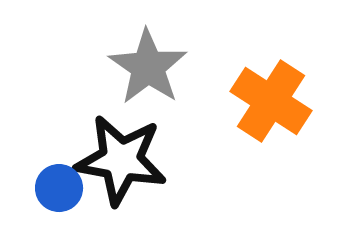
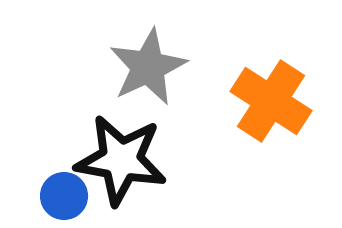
gray star: rotated 12 degrees clockwise
blue circle: moved 5 px right, 8 px down
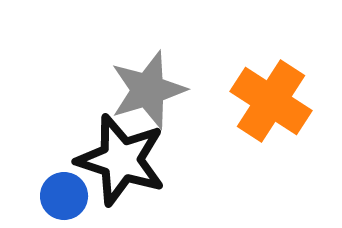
gray star: moved 23 px down; rotated 8 degrees clockwise
black star: rotated 8 degrees clockwise
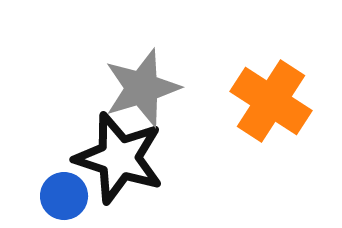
gray star: moved 6 px left, 2 px up
black star: moved 2 px left, 2 px up
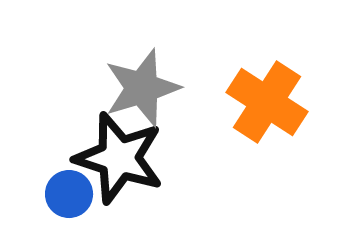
orange cross: moved 4 px left, 1 px down
blue circle: moved 5 px right, 2 px up
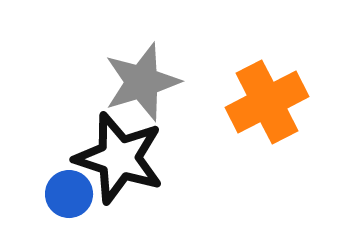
gray star: moved 6 px up
orange cross: rotated 30 degrees clockwise
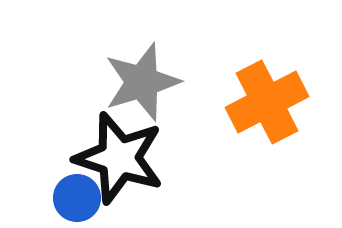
blue circle: moved 8 px right, 4 px down
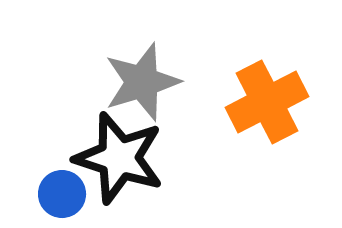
blue circle: moved 15 px left, 4 px up
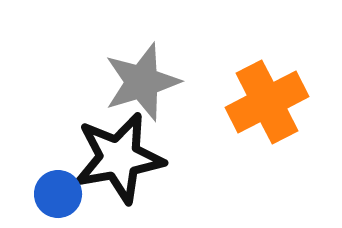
black star: rotated 28 degrees counterclockwise
blue circle: moved 4 px left
